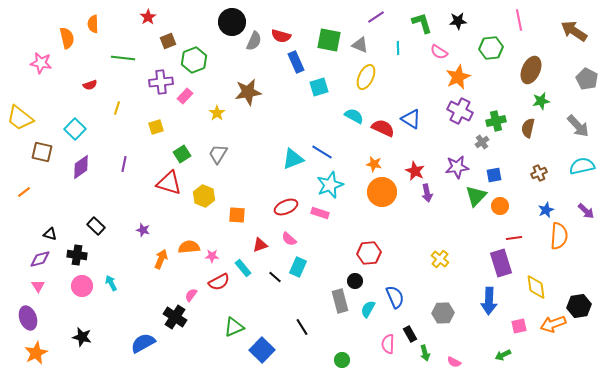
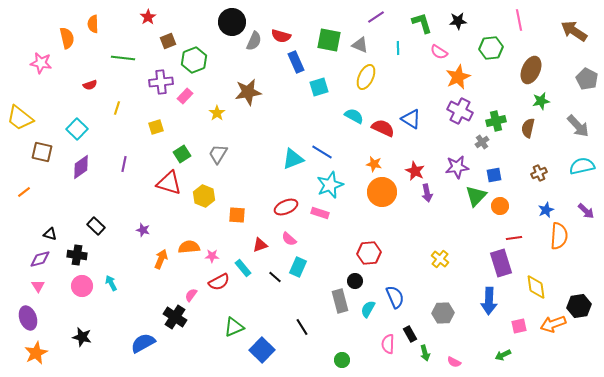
cyan square at (75, 129): moved 2 px right
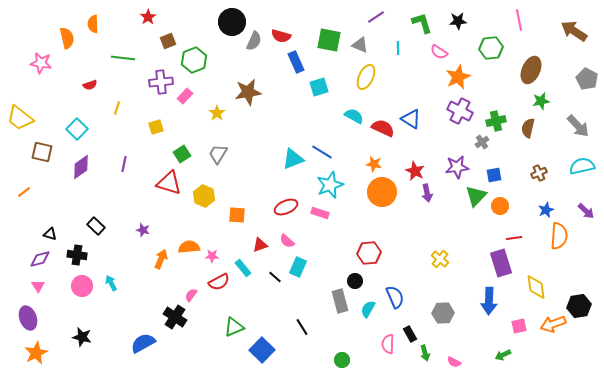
pink semicircle at (289, 239): moved 2 px left, 2 px down
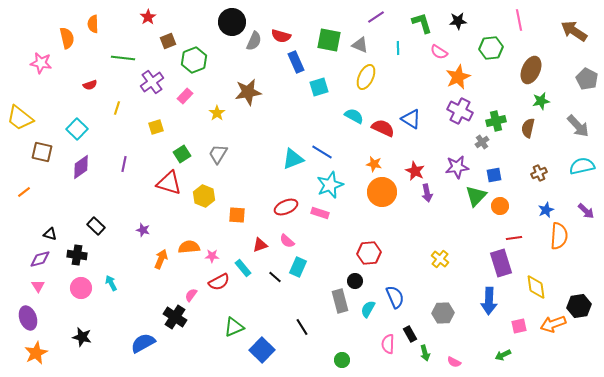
purple cross at (161, 82): moved 9 px left; rotated 30 degrees counterclockwise
pink circle at (82, 286): moved 1 px left, 2 px down
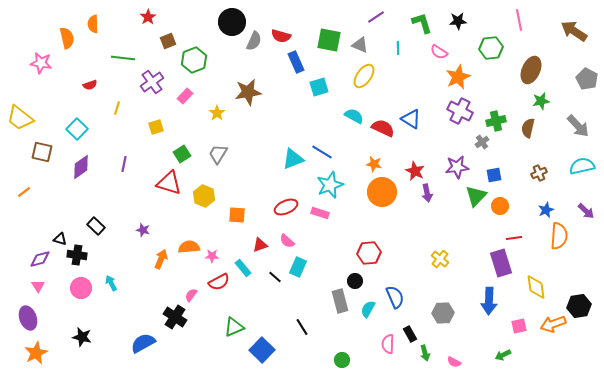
yellow ellipse at (366, 77): moved 2 px left, 1 px up; rotated 10 degrees clockwise
black triangle at (50, 234): moved 10 px right, 5 px down
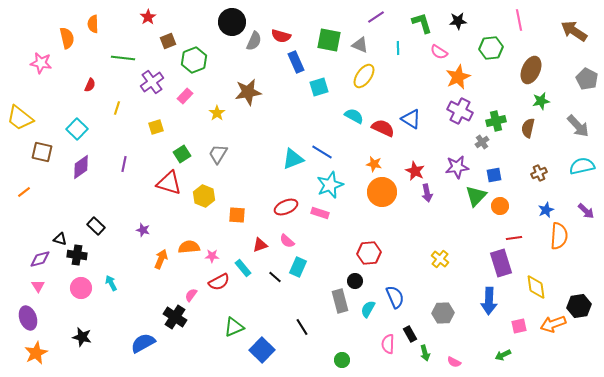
red semicircle at (90, 85): rotated 48 degrees counterclockwise
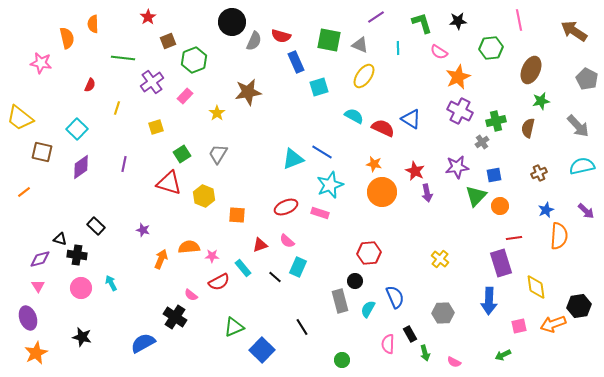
pink semicircle at (191, 295): rotated 88 degrees counterclockwise
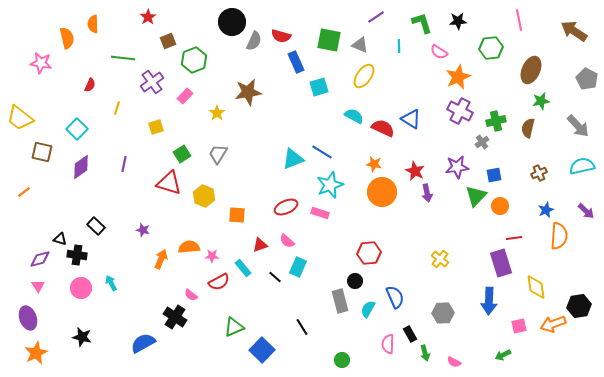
cyan line at (398, 48): moved 1 px right, 2 px up
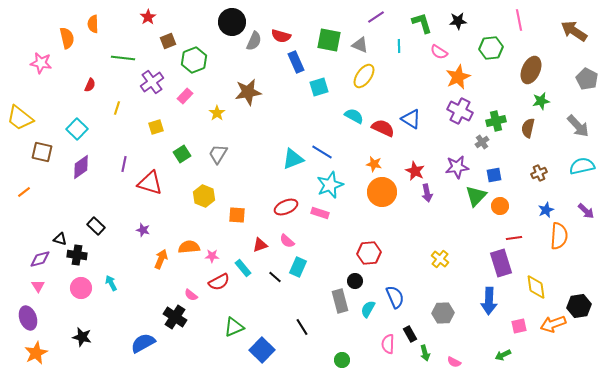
red triangle at (169, 183): moved 19 px left
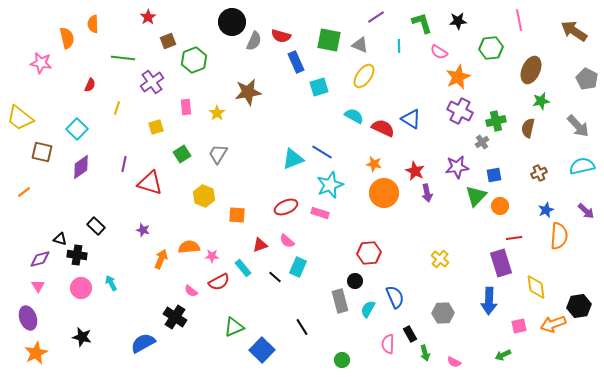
pink rectangle at (185, 96): moved 1 px right, 11 px down; rotated 49 degrees counterclockwise
orange circle at (382, 192): moved 2 px right, 1 px down
pink semicircle at (191, 295): moved 4 px up
